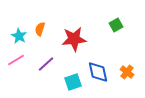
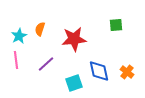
green square: rotated 24 degrees clockwise
cyan star: rotated 14 degrees clockwise
pink line: rotated 66 degrees counterclockwise
blue diamond: moved 1 px right, 1 px up
cyan square: moved 1 px right, 1 px down
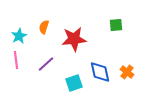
orange semicircle: moved 4 px right, 2 px up
blue diamond: moved 1 px right, 1 px down
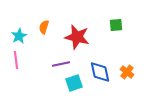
red star: moved 3 px right, 2 px up; rotated 20 degrees clockwise
purple line: moved 15 px right; rotated 30 degrees clockwise
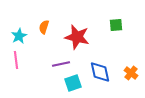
orange cross: moved 4 px right, 1 px down
cyan square: moved 1 px left
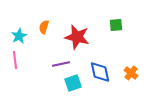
pink line: moved 1 px left
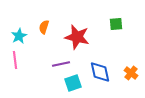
green square: moved 1 px up
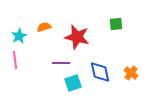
orange semicircle: rotated 56 degrees clockwise
purple line: moved 1 px up; rotated 12 degrees clockwise
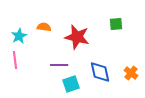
orange semicircle: rotated 24 degrees clockwise
purple line: moved 2 px left, 2 px down
cyan square: moved 2 px left, 1 px down
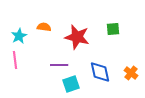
green square: moved 3 px left, 5 px down
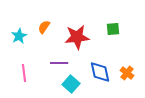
orange semicircle: rotated 64 degrees counterclockwise
red star: rotated 20 degrees counterclockwise
pink line: moved 9 px right, 13 px down
purple line: moved 2 px up
orange cross: moved 4 px left
cyan square: rotated 30 degrees counterclockwise
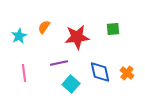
purple line: rotated 12 degrees counterclockwise
